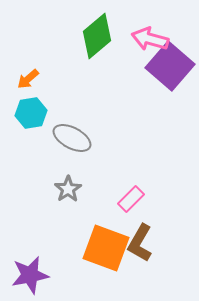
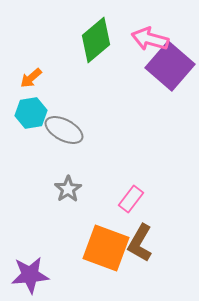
green diamond: moved 1 px left, 4 px down
orange arrow: moved 3 px right, 1 px up
gray ellipse: moved 8 px left, 8 px up
pink rectangle: rotated 8 degrees counterclockwise
purple star: rotated 6 degrees clockwise
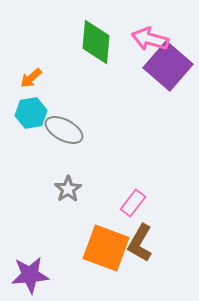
green diamond: moved 2 px down; rotated 45 degrees counterclockwise
purple square: moved 2 px left
pink rectangle: moved 2 px right, 4 px down
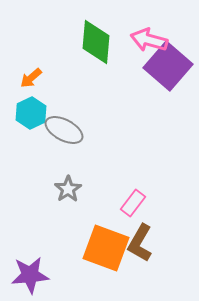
pink arrow: moved 1 px left, 1 px down
cyan hexagon: rotated 16 degrees counterclockwise
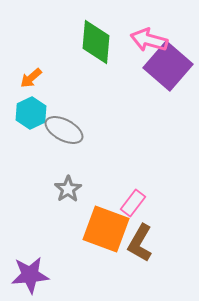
orange square: moved 19 px up
